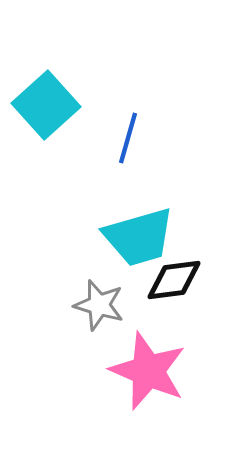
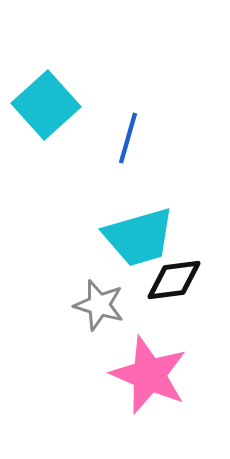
pink star: moved 1 px right, 4 px down
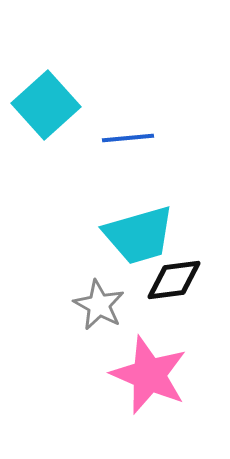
blue line: rotated 69 degrees clockwise
cyan trapezoid: moved 2 px up
gray star: rotated 12 degrees clockwise
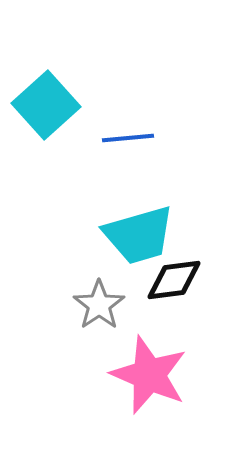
gray star: rotated 9 degrees clockwise
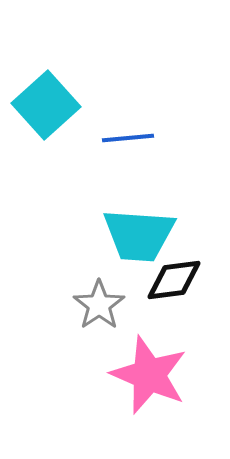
cyan trapezoid: rotated 20 degrees clockwise
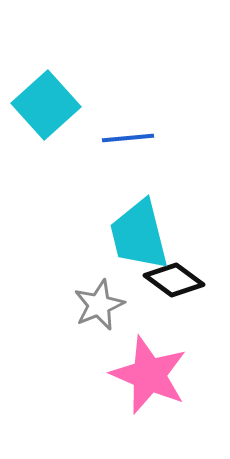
cyan trapezoid: rotated 72 degrees clockwise
black diamond: rotated 44 degrees clockwise
gray star: rotated 12 degrees clockwise
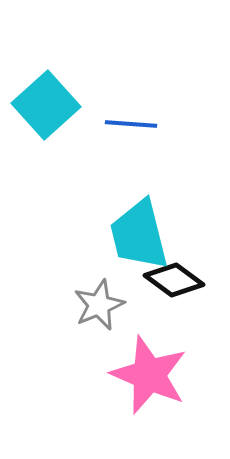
blue line: moved 3 px right, 14 px up; rotated 9 degrees clockwise
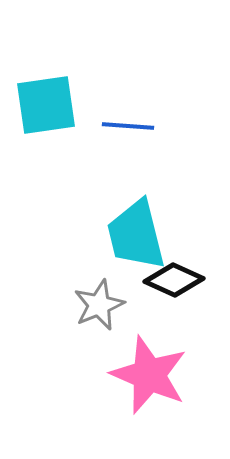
cyan square: rotated 34 degrees clockwise
blue line: moved 3 px left, 2 px down
cyan trapezoid: moved 3 px left
black diamond: rotated 12 degrees counterclockwise
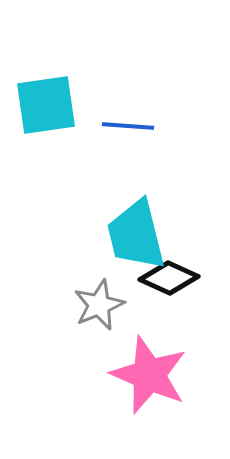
black diamond: moved 5 px left, 2 px up
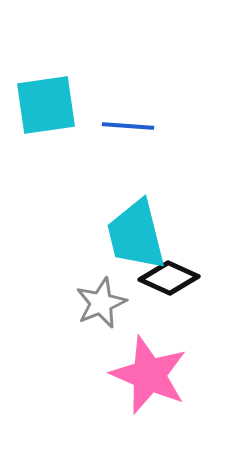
gray star: moved 2 px right, 2 px up
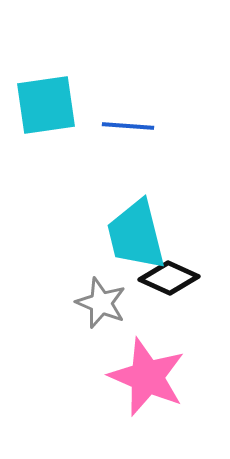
gray star: rotated 27 degrees counterclockwise
pink star: moved 2 px left, 2 px down
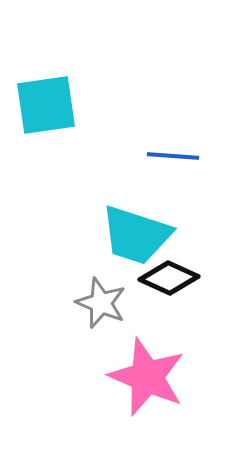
blue line: moved 45 px right, 30 px down
cyan trapezoid: rotated 58 degrees counterclockwise
